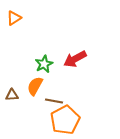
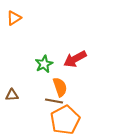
orange semicircle: moved 25 px right, 1 px down; rotated 132 degrees clockwise
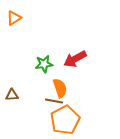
green star: rotated 18 degrees clockwise
orange semicircle: moved 1 px down
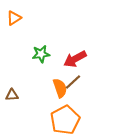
green star: moved 3 px left, 10 px up
brown line: moved 19 px right, 19 px up; rotated 54 degrees counterclockwise
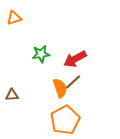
orange triangle: rotated 14 degrees clockwise
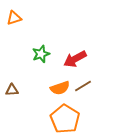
green star: rotated 12 degrees counterclockwise
brown line: moved 10 px right, 4 px down; rotated 12 degrees clockwise
orange semicircle: rotated 90 degrees clockwise
brown triangle: moved 5 px up
orange pentagon: moved 1 px up; rotated 12 degrees counterclockwise
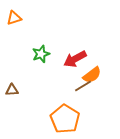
orange semicircle: moved 32 px right, 13 px up; rotated 18 degrees counterclockwise
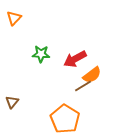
orange triangle: rotated 28 degrees counterclockwise
green star: rotated 24 degrees clockwise
brown triangle: moved 12 px down; rotated 48 degrees counterclockwise
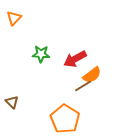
brown triangle: rotated 24 degrees counterclockwise
